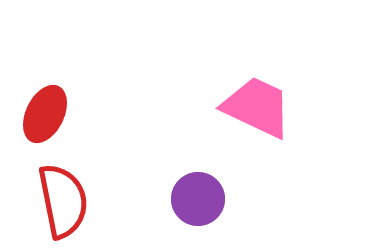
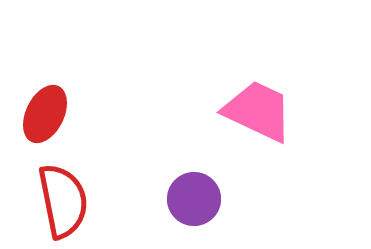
pink trapezoid: moved 1 px right, 4 px down
purple circle: moved 4 px left
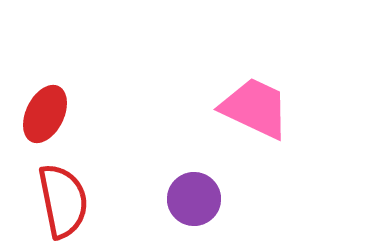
pink trapezoid: moved 3 px left, 3 px up
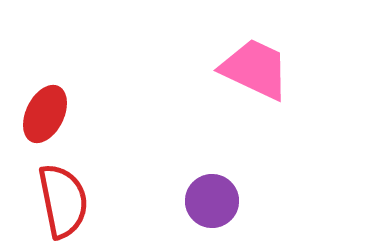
pink trapezoid: moved 39 px up
purple circle: moved 18 px right, 2 px down
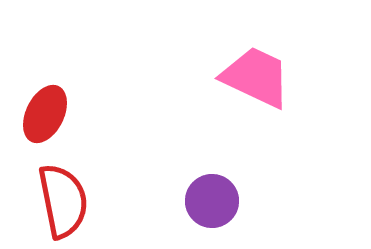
pink trapezoid: moved 1 px right, 8 px down
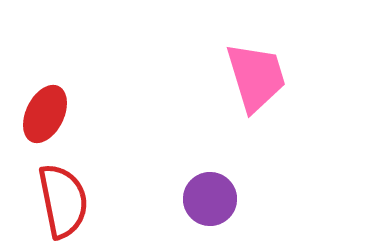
pink trapezoid: rotated 48 degrees clockwise
purple circle: moved 2 px left, 2 px up
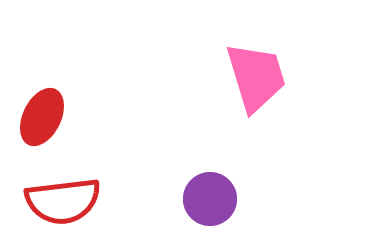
red ellipse: moved 3 px left, 3 px down
red semicircle: rotated 94 degrees clockwise
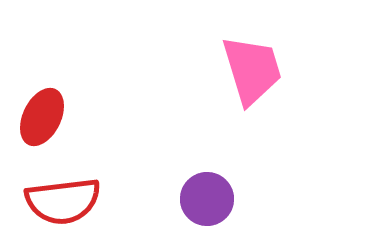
pink trapezoid: moved 4 px left, 7 px up
purple circle: moved 3 px left
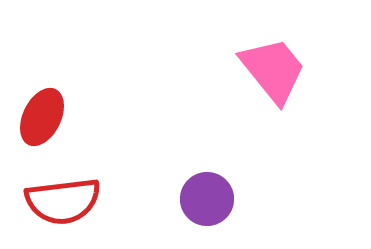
pink trapezoid: moved 21 px right; rotated 22 degrees counterclockwise
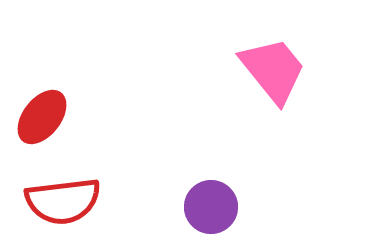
red ellipse: rotated 12 degrees clockwise
purple circle: moved 4 px right, 8 px down
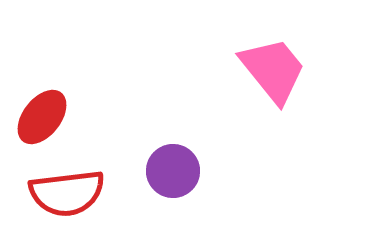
red semicircle: moved 4 px right, 8 px up
purple circle: moved 38 px left, 36 px up
